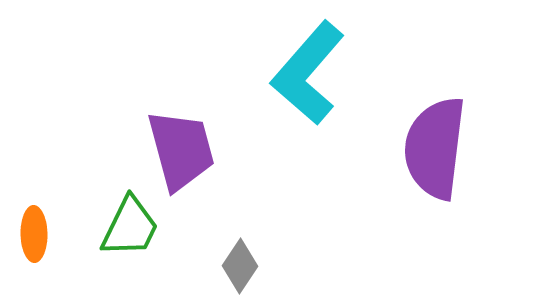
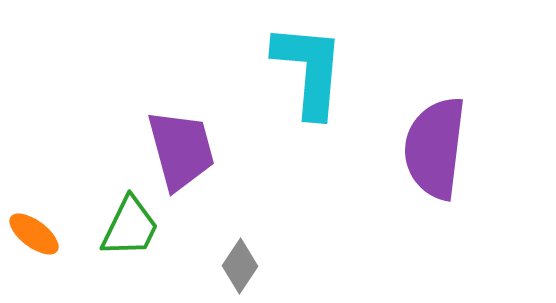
cyan L-shape: moved 1 px right, 3 px up; rotated 144 degrees clockwise
orange ellipse: rotated 52 degrees counterclockwise
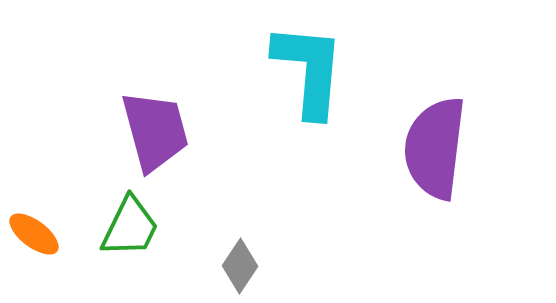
purple trapezoid: moved 26 px left, 19 px up
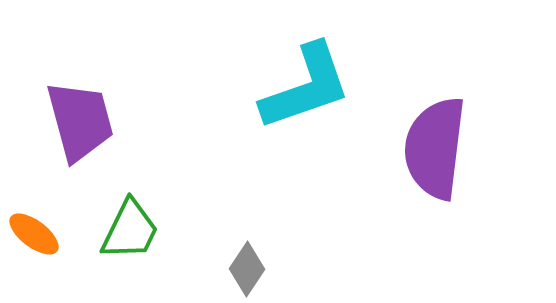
cyan L-shape: moved 3 px left, 17 px down; rotated 66 degrees clockwise
purple trapezoid: moved 75 px left, 10 px up
green trapezoid: moved 3 px down
gray diamond: moved 7 px right, 3 px down
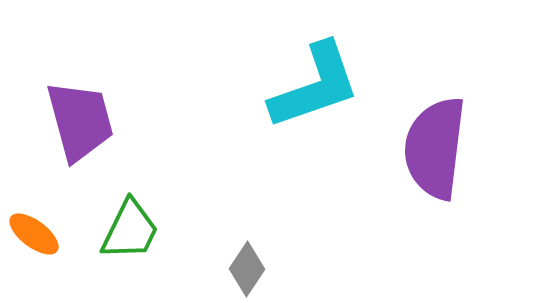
cyan L-shape: moved 9 px right, 1 px up
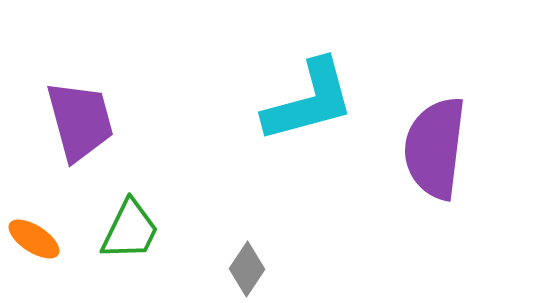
cyan L-shape: moved 6 px left, 15 px down; rotated 4 degrees clockwise
orange ellipse: moved 5 px down; rotated 4 degrees counterclockwise
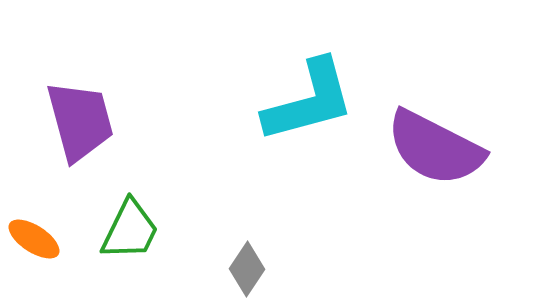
purple semicircle: rotated 70 degrees counterclockwise
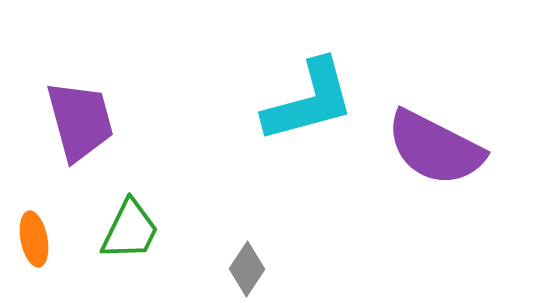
orange ellipse: rotated 46 degrees clockwise
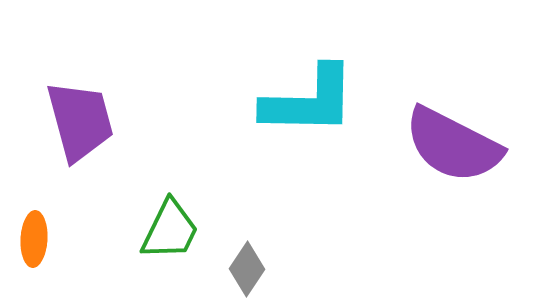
cyan L-shape: rotated 16 degrees clockwise
purple semicircle: moved 18 px right, 3 px up
green trapezoid: moved 40 px right
orange ellipse: rotated 14 degrees clockwise
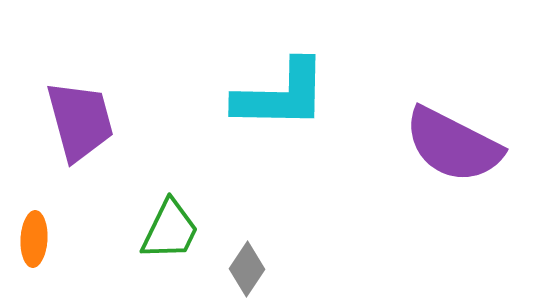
cyan L-shape: moved 28 px left, 6 px up
